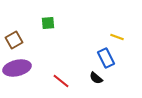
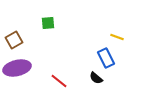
red line: moved 2 px left
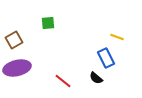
red line: moved 4 px right
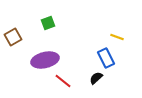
green square: rotated 16 degrees counterclockwise
brown square: moved 1 px left, 3 px up
purple ellipse: moved 28 px right, 8 px up
black semicircle: rotated 96 degrees clockwise
